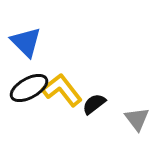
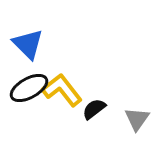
blue triangle: moved 2 px right, 2 px down
black semicircle: moved 5 px down
gray triangle: rotated 12 degrees clockwise
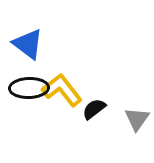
blue triangle: rotated 8 degrees counterclockwise
black ellipse: rotated 27 degrees clockwise
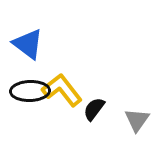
black ellipse: moved 1 px right, 3 px down
black semicircle: rotated 15 degrees counterclockwise
gray triangle: moved 1 px down
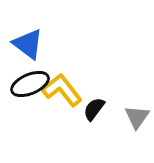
black ellipse: moved 7 px up; rotated 21 degrees counterclockwise
gray triangle: moved 3 px up
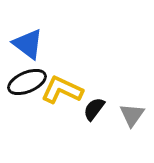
black ellipse: moved 3 px left, 2 px up
yellow L-shape: rotated 27 degrees counterclockwise
gray triangle: moved 5 px left, 2 px up
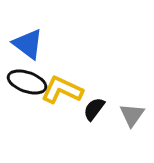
black ellipse: rotated 42 degrees clockwise
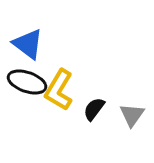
yellow L-shape: moved 3 px left; rotated 84 degrees counterclockwise
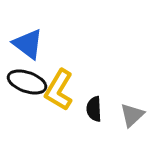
black semicircle: rotated 40 degrees counterclockwise
gray triangle: rotated 12 degrees clockwise
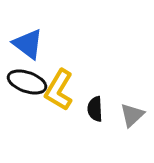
black semicircle: moved 1 px right
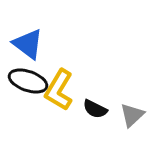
black ellipse: moved 1 px right, 1 px up
black semicircle: rotated 60 degrees counterclockwise
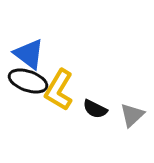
blue triangle: moved 1 px right, 10 px down
